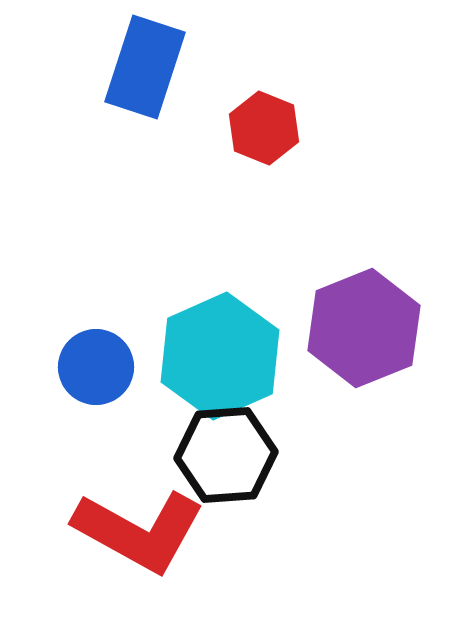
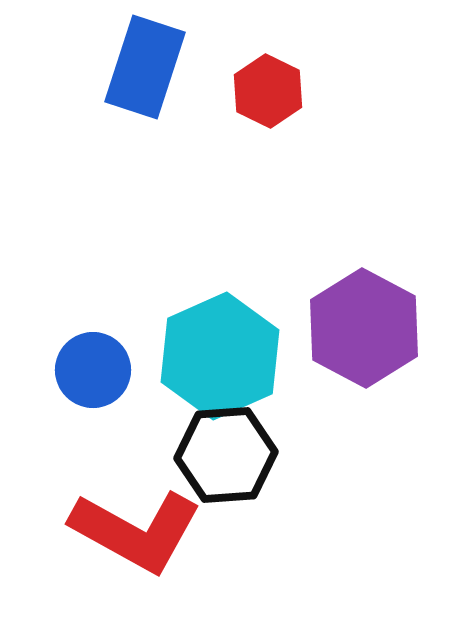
red hexagon: moved 4 px right, 37 px up; rotated 4 degrees clockwise
purple hexagon: rotated 10 degrees counterclockwise
blue circle: moved 3 px left, 3 px down
red L-shape: moved 3 px left
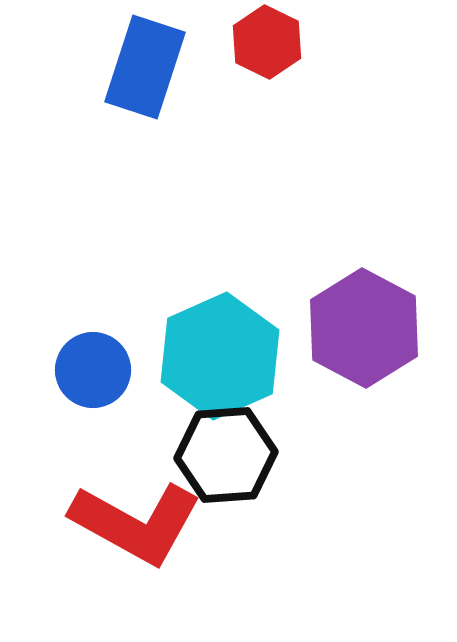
red hexagon: moved 1 px left, 49 px up
red L-shape: moved 8 px up
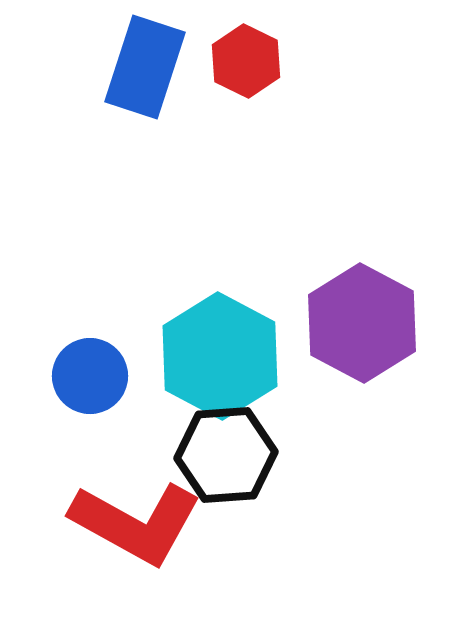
red hexagon: moved 21 px left, 19 px down
purple hexagon: moved 2 px left, 5 px up
cyan hexagon: rotated 8 degrees counterclockwise
blue circle: moved 3 px left, 6 px down
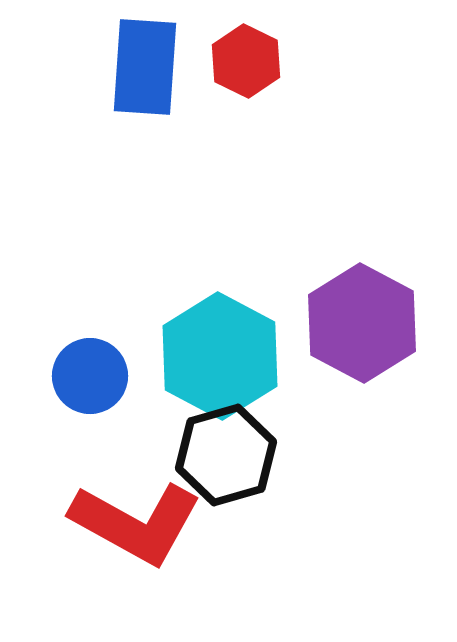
blue rectangle: rotated 14 degrees counterclockwise
black hexagon: rotated 12 degrees counterclockwise
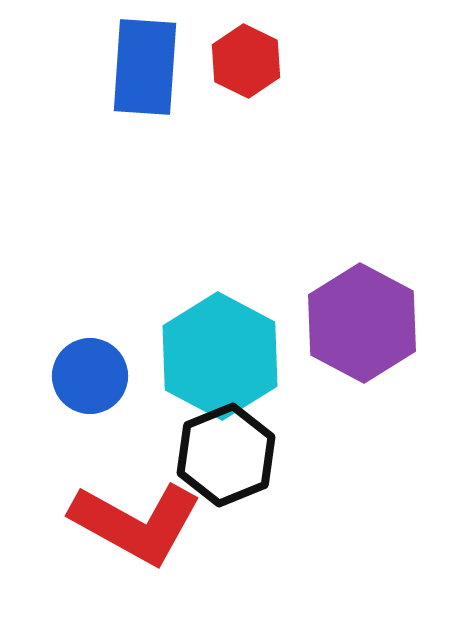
black hexagon: rotated 6 degrees counterclockwise
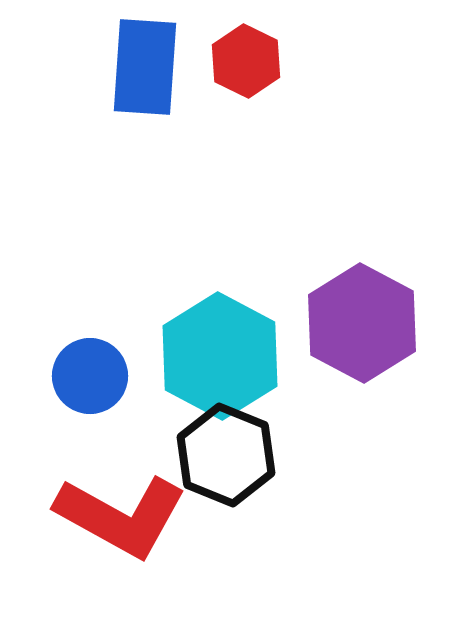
black hexagon: rotated 16 degrees counterclockwise
red L-shape: moved 15 px left, 7 px up
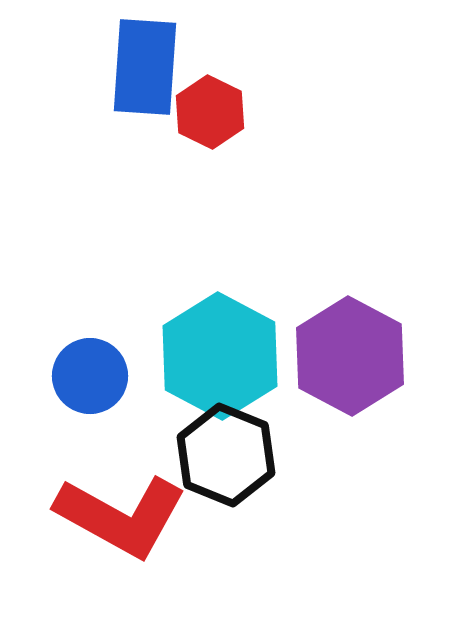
red hexagon: moved 36 px left, 51 px down
purple hexagon: moved 12 px left, 33 px down
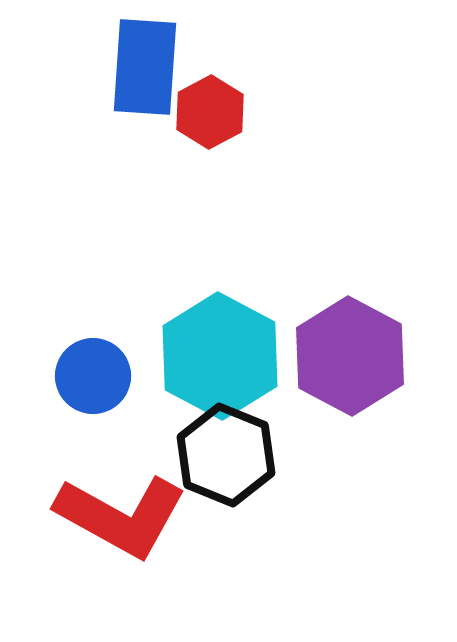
red hexagon: rotated 6 degrees clockwise
blue circle: moved 3 px right
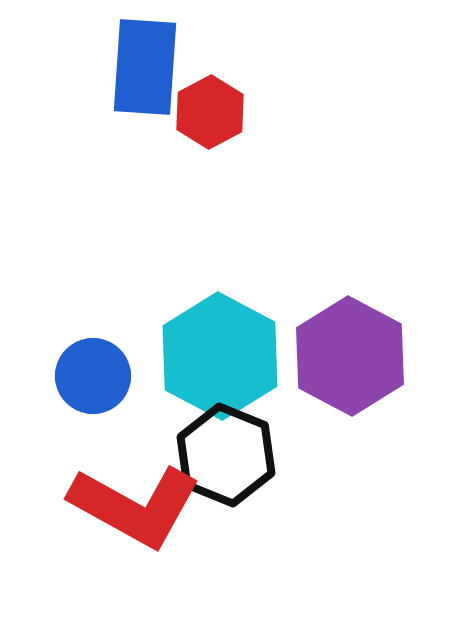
red L-shape: moved 14 px right, 10 px up
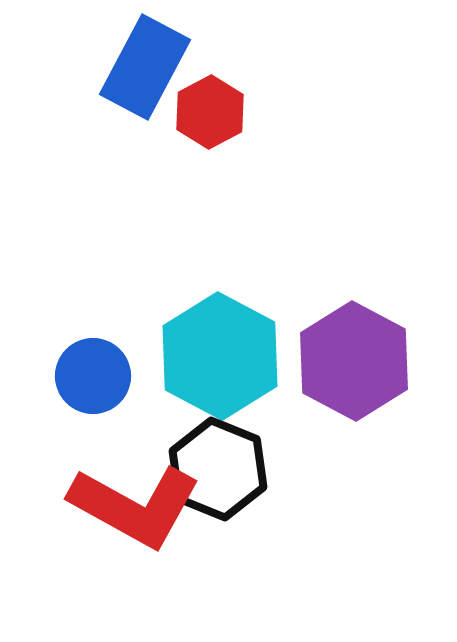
blue rectangle: rotated 24 degrees clockwise
purple hexagon: moved 4 px right, 5 px down
black hexagon: moved 8 px left, 14 px down
